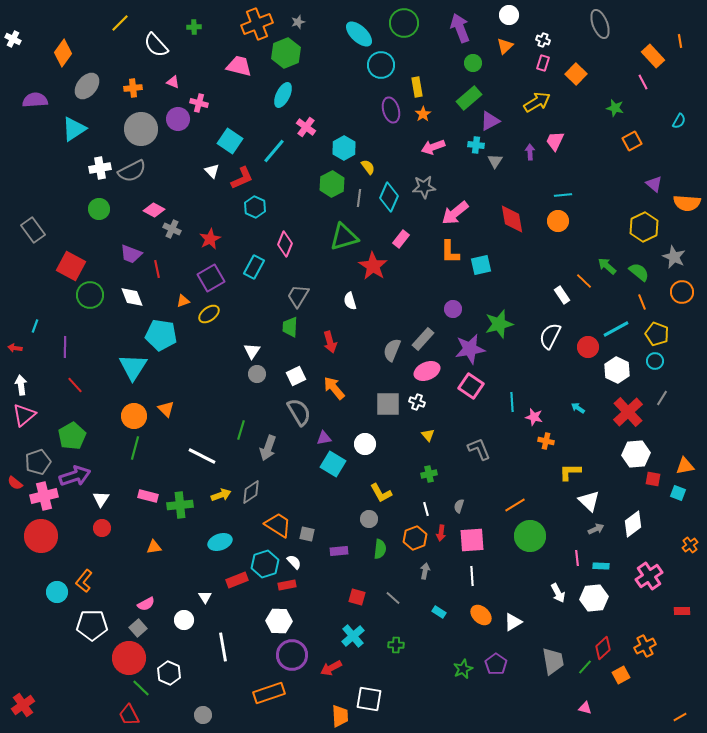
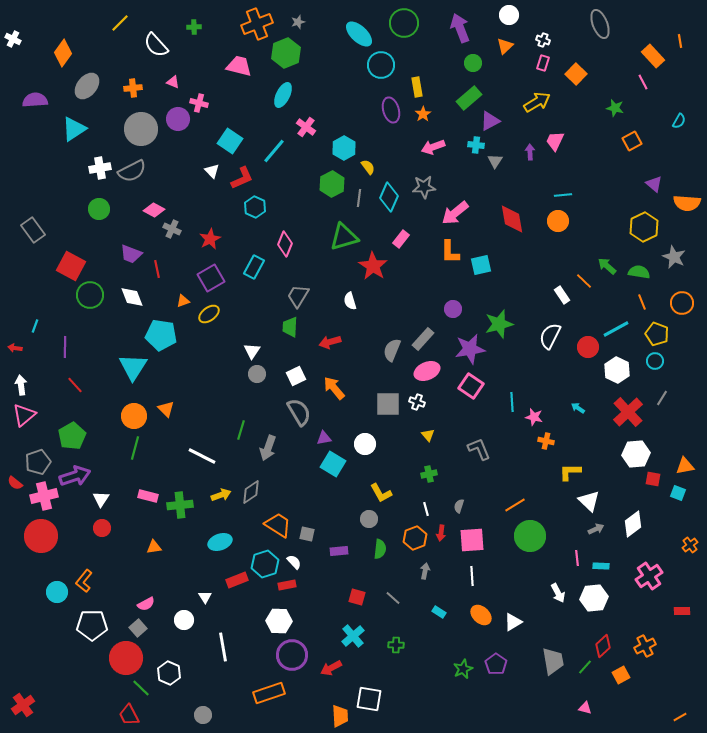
green semicircle at (639, 272): rotated 30 degrees counterclockwise
orange circle at (682, 292): moved 11 px down
red arrow at (330, 342): rotated 90 degrees clockwise
red diamond at (603, 648): moved 2 px up
red circle at (129, 658): moved 3 px left
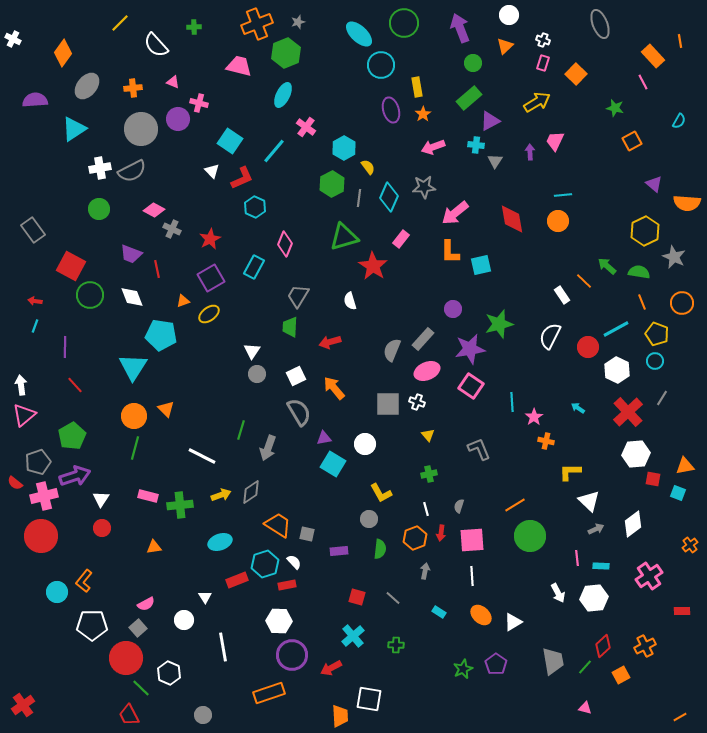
yellow hexagon at (644, 227): moved 1 px right, 4 px down
red arrow at (15, 348): moved 20 px right, 47 px up
pink star at (534, 417): rotated 24 degrees clockwise
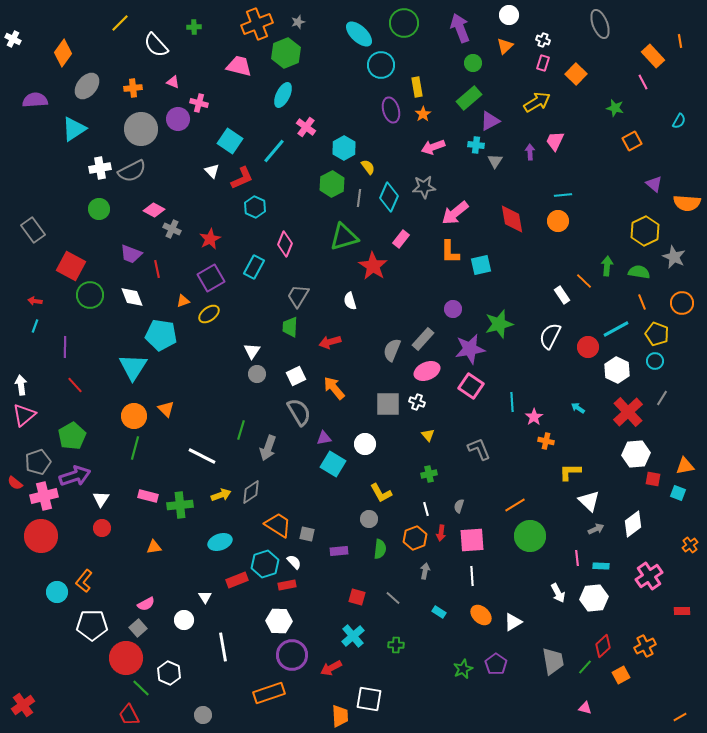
green arrow at (607, 266): rotated 54 degrees clockwise
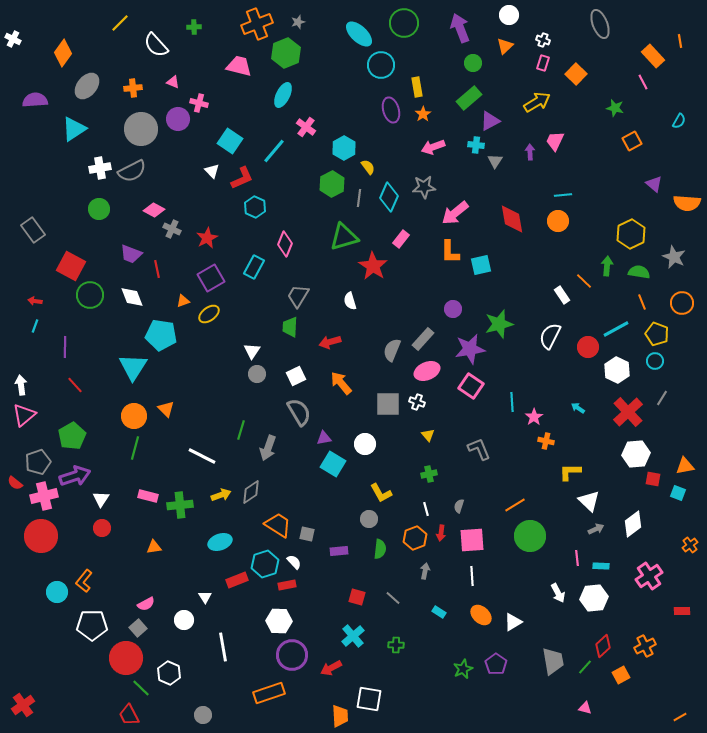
yellow hexagon at (645, 231): moved 14 px left, 3 px down
red star at (210, 239): moved 3 px left, 1 px up
orange arrow at (334, 388): moved 7 px right, 5 px up
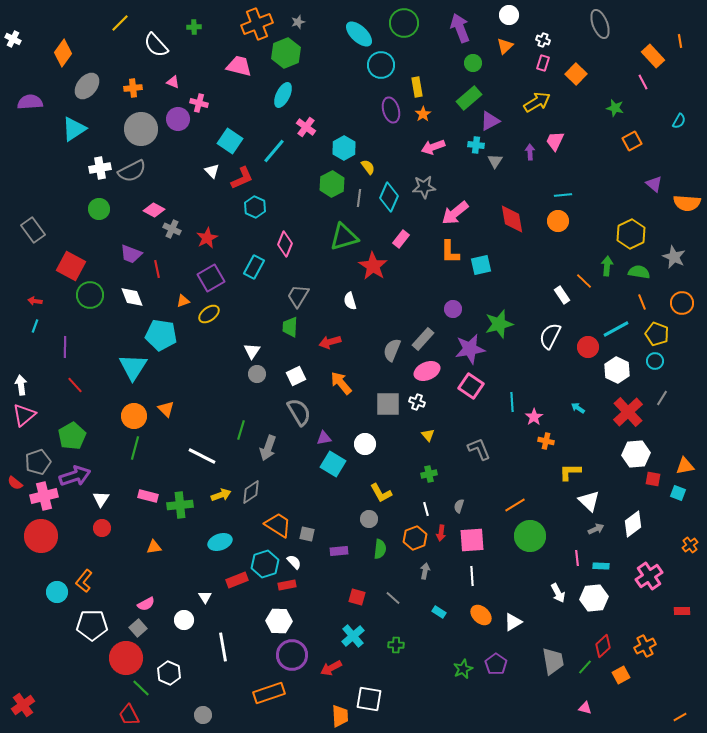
purple semicircle at (35, 100): moved 5 px left, 2 px down
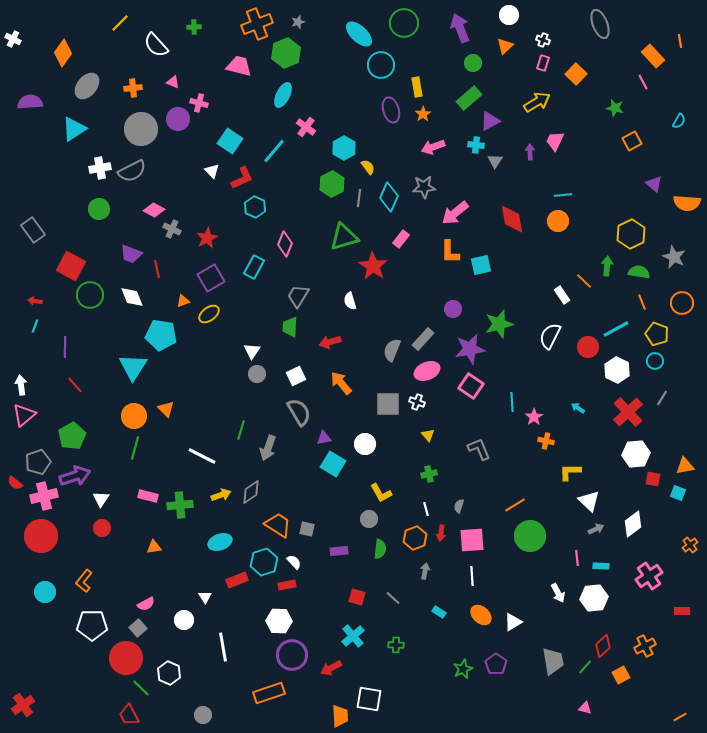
gray square at (307, 534): moved 5 px up
cyan hexagon at (265, 564): moved 1 px left, 2 px up
cyan circle at (57, 592): moved 12 px left
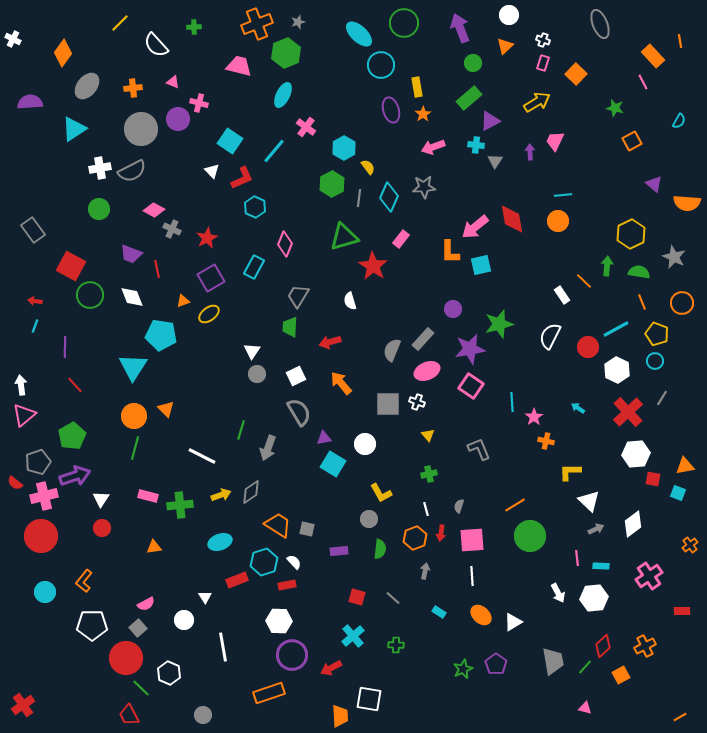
pink arrow at (455, 213): moved 20 px right, 14 px down
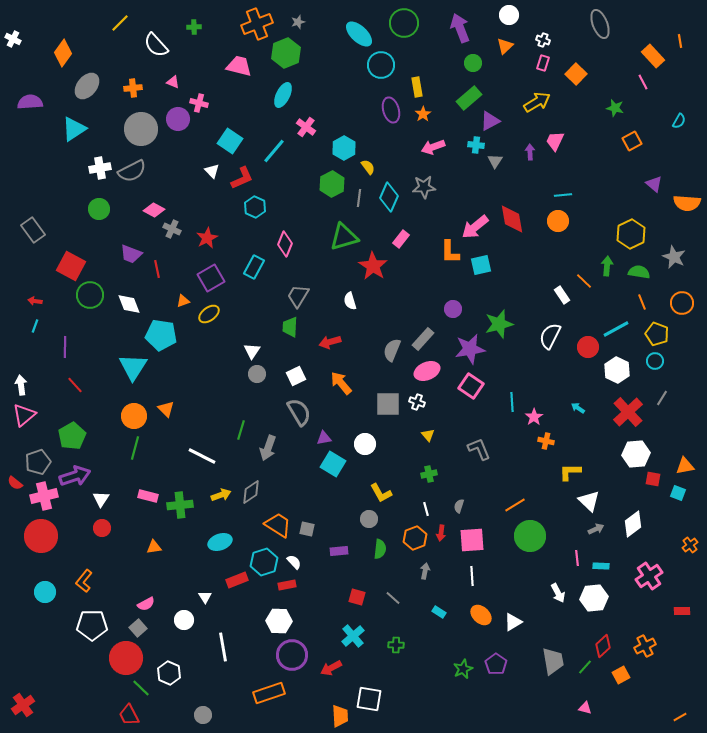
white diamond at (132, 297): moved 3 px left, 7 px down
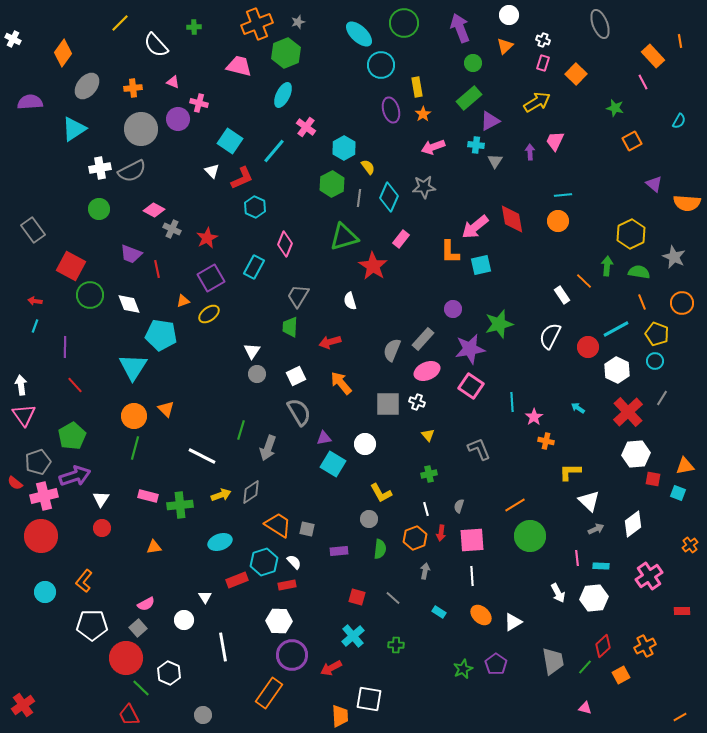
pink triangle at (24, 415): rotated 25 degrees counterclockwise
orange rectangle at (269, 693): rotated 36 degrees counterclockwise
